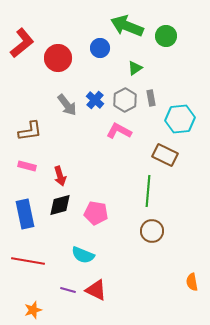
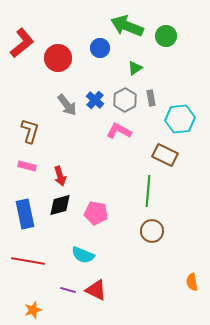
brown L-shape: rotated 65 degrees counterclockwise
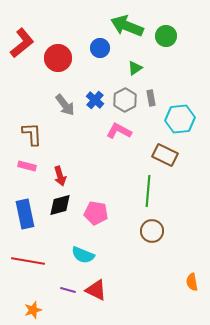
gray arrow: moved 2 px left
brown L-shape: moved 2 px right, 3 px down; rotated 20 degrees counterclockwise
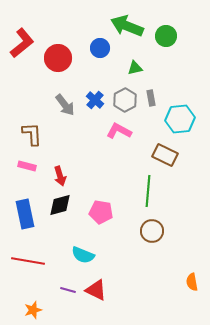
green triangle: rotated 21 degrees clockwise
pink pentagon: moved 5 px right, 1 px up
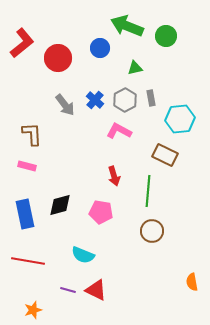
red arrow: moved 54 px right
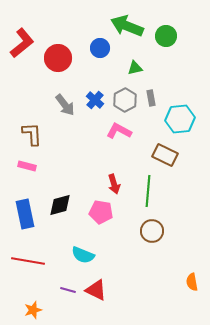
red arrow: moved 8 px down
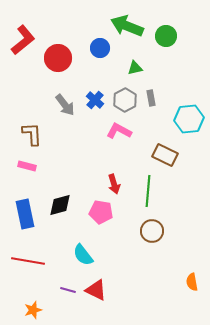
red L-shape: moved 1 px right, 3 px up
cyan hexagon: moved 9 px right
cyan semicircle: rotated 30 degrees clockwise
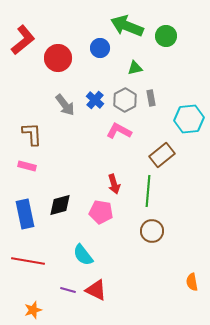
brown rectangle: moved 3 px left; rotated 65 degrees counterclockwise
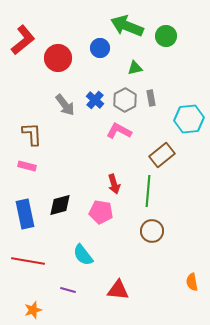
red triangle: moved 22 px right; rotated 20 degrees counterclockwise
